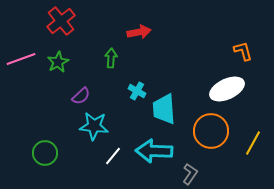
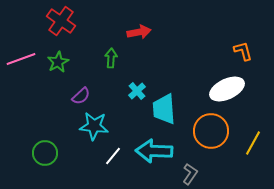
red cross: rotated 16 degrees counterclockwise
cyan cross: rotated 18 degrees clockwise
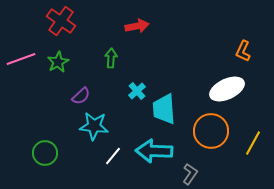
red arrow: moved 2 px left, 6 px up
orange L-shape: rotated 140 degrees counterclockwise
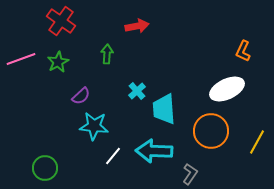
green arrow: moved 4 px left, 4 px up
yellow line: moved 4 px right, 1 px up
green circle: moved 15 px down
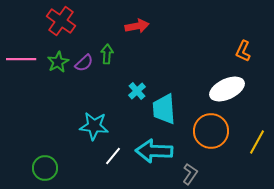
pink line: rotated 20 degrees clockwise
purple semicircle: moved 3 px right, 33 px up
